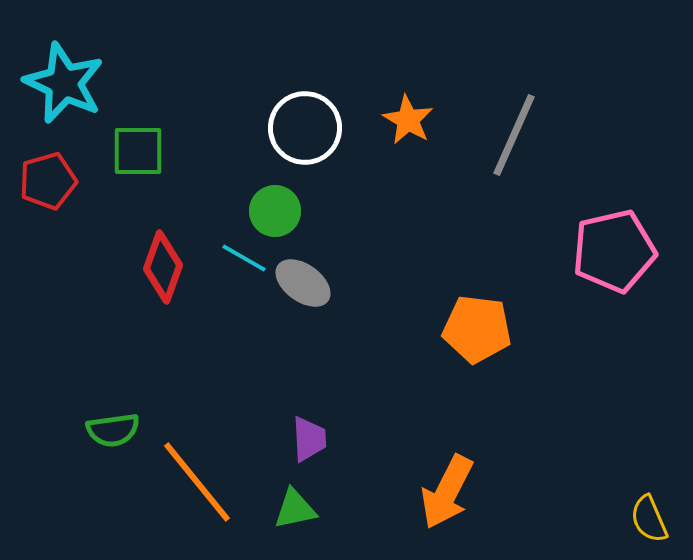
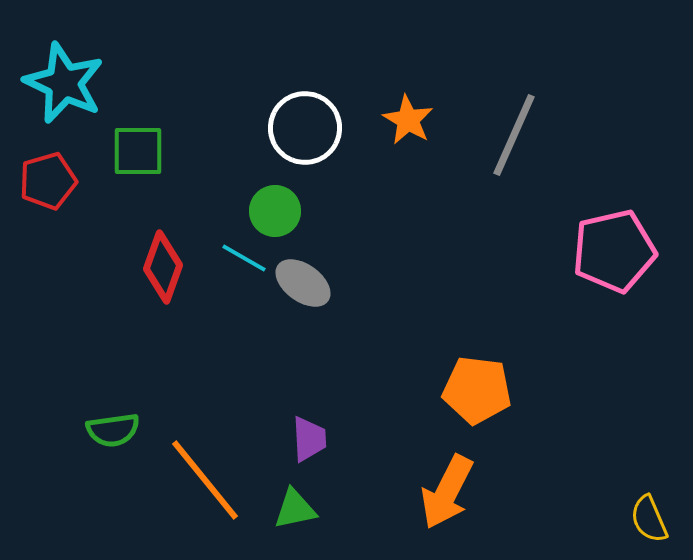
orange pentagon: moved 61 px down
orange line: moved 8 px right, 2 px up
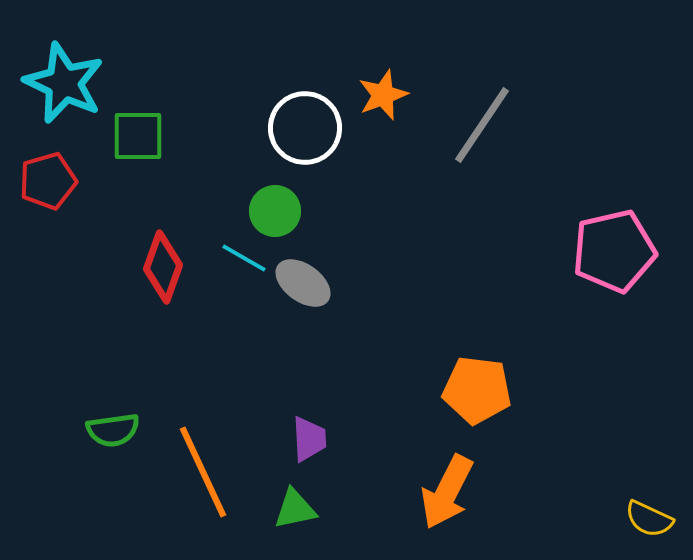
orange star: moved 25 px left, 25 px up; rotated 21 degrees clockwise
gray line: moved 32 px left, 10 px up; rotated 10 degrees clockwise
green square: moved 15 px up
orange line: moved 2 px left, 8 px up; rotated 14 degrees clockwise
yellow semicircle: rotated 42 degrees counterclockwise
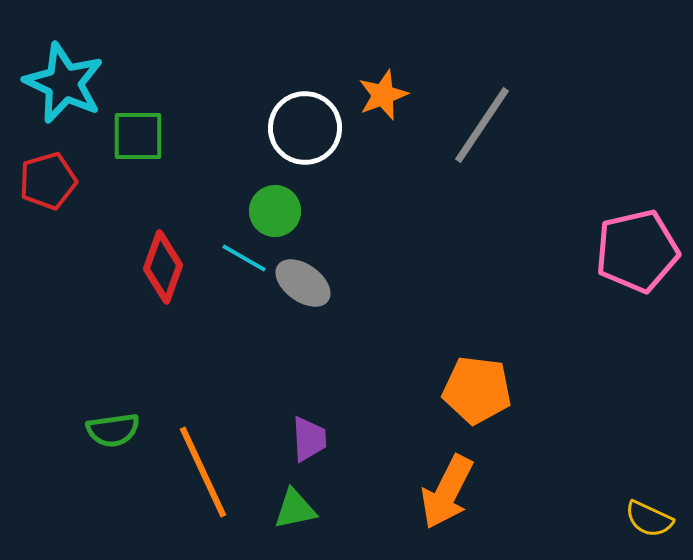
pink pentagon: moved 23 px right
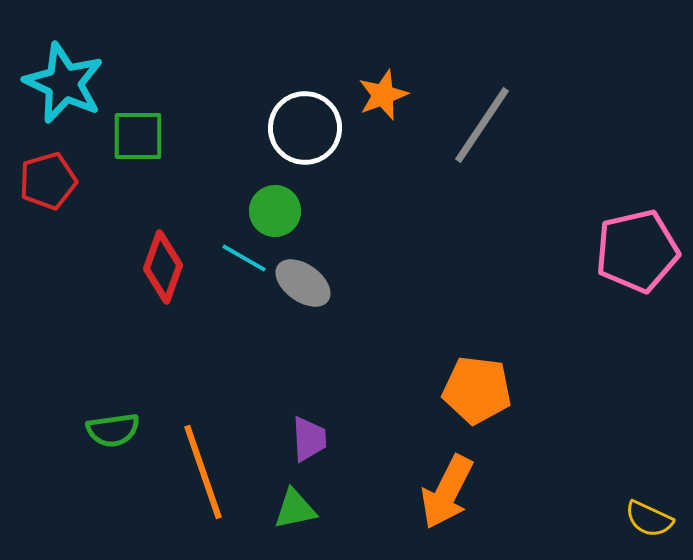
orange line: rotated 6 degrees clockwise
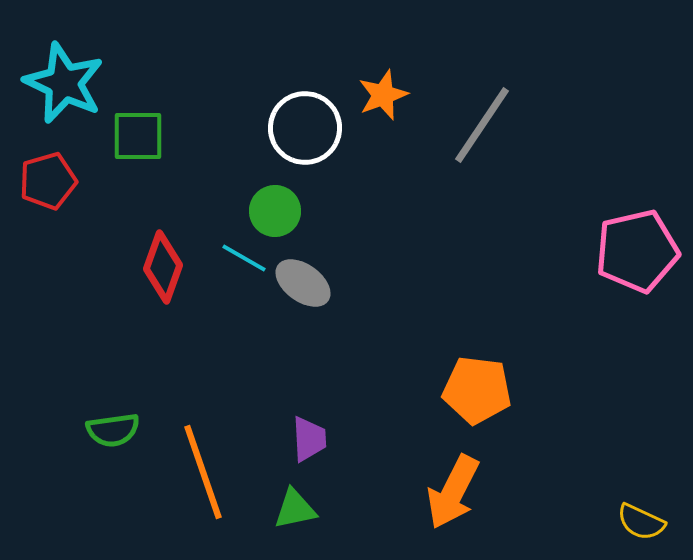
orange arrow: moved 6 px right
yellow semicircle: moved 8 px left, 3 px down
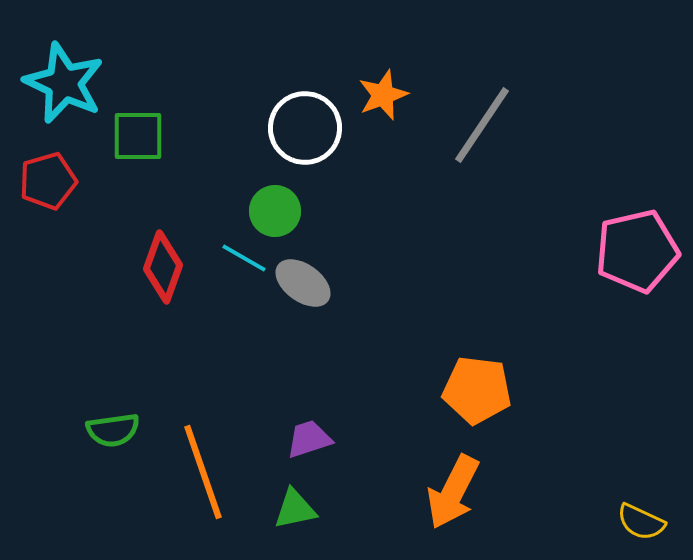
purple trapezoid: rotated 105 degrees counterclockwise
